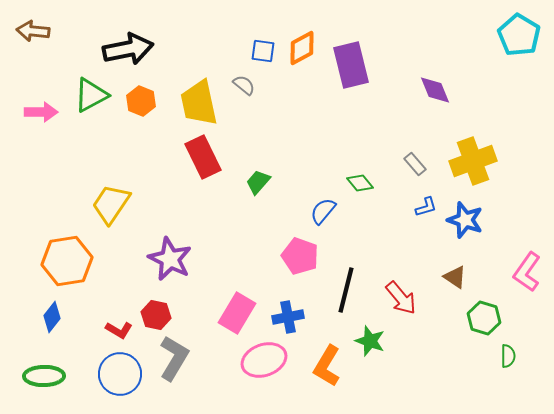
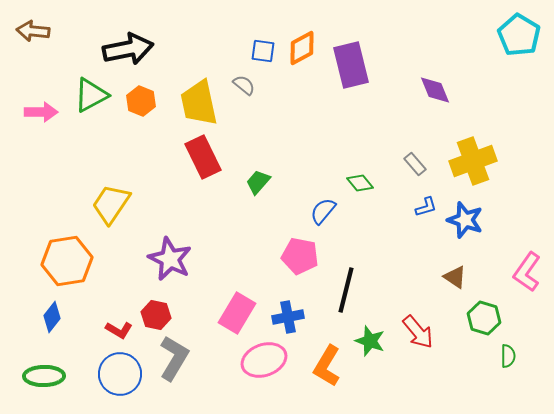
pink pentagon at (300, 256): rotated 9 degrees counterclockwise
red arrow at (401, 298): moved 17 px right, 34 px down
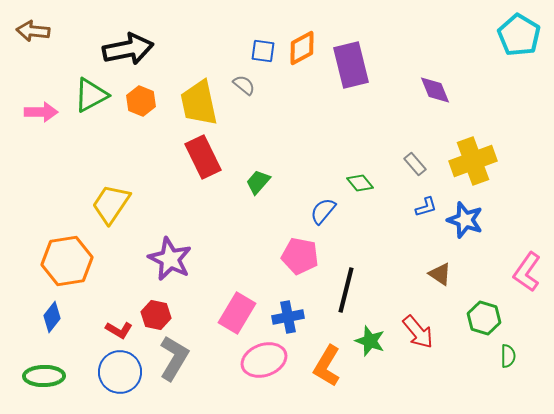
brown triangle at (455, 277): moved 15 px left, 3 px up
blue circle at (120, 374): moved 2 px up
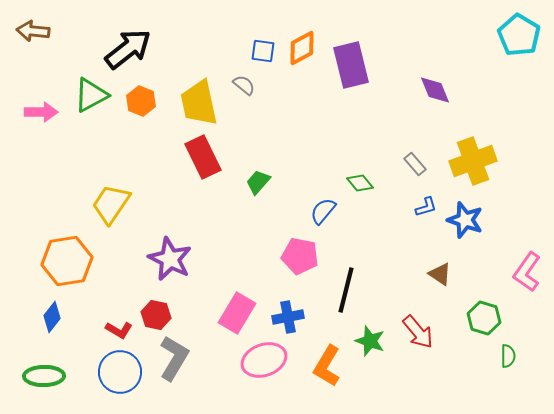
black arrow at (128, 49): rotated 27 degrees counterclockwise
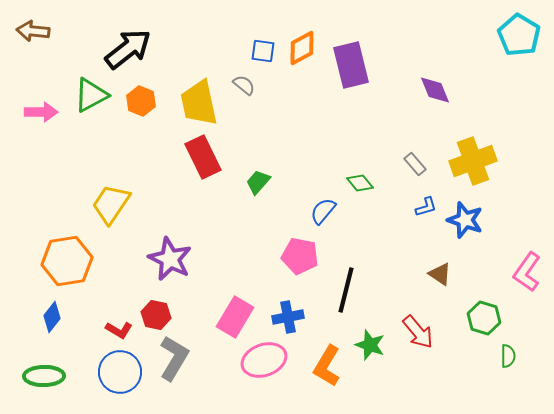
pink rectangle at (237, 313): moved 2 px left, 4 px down
green star at (370, 341): moved 4 px down
